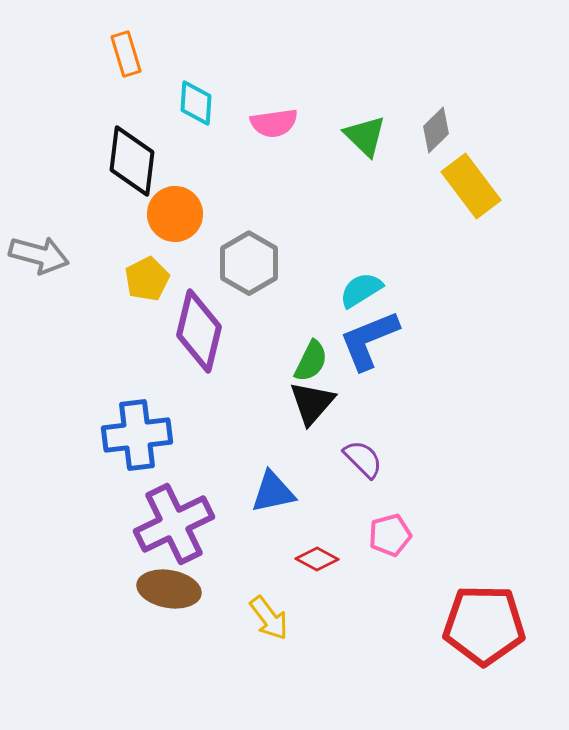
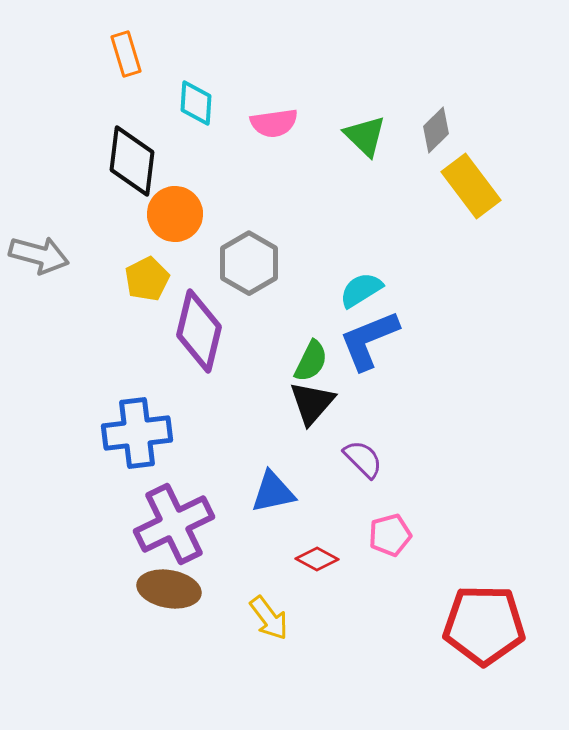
blue cross: moved 2 px up
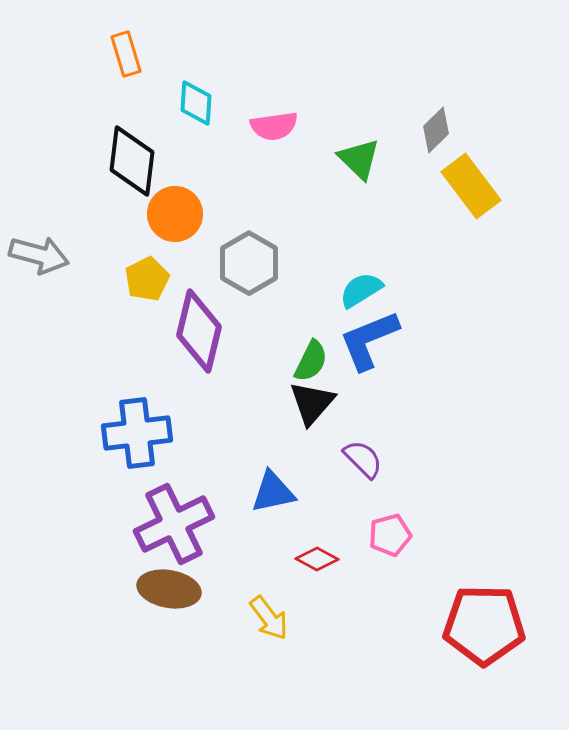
pink semicircle: moved 3 px down
green triangle: moved 6 px left, 23 px down
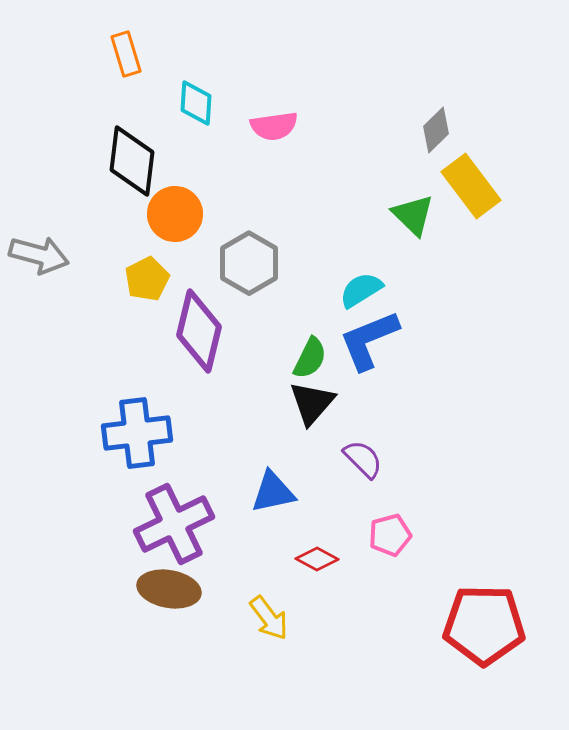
green triangle: moved 54 px right, 56 px down
green semicircle: moved 1 px left, 3 px up
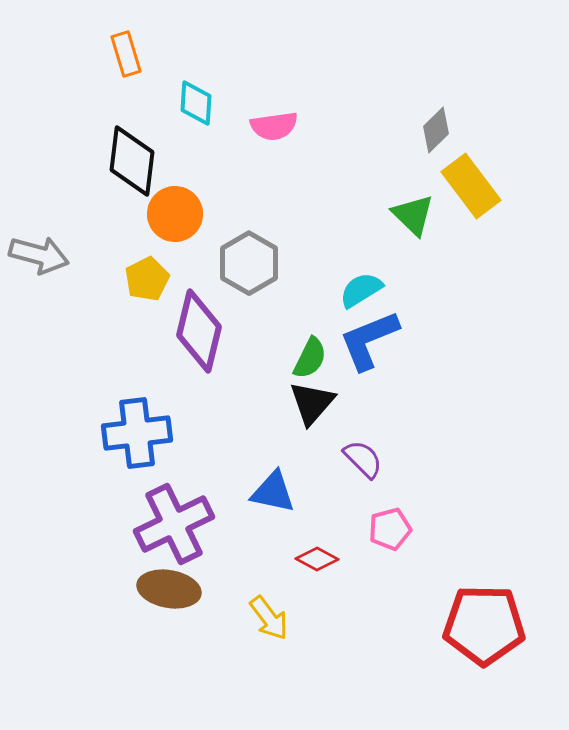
blue triangle: rotated 24 degrees clockwise
pink pentagon: moved 6 px up
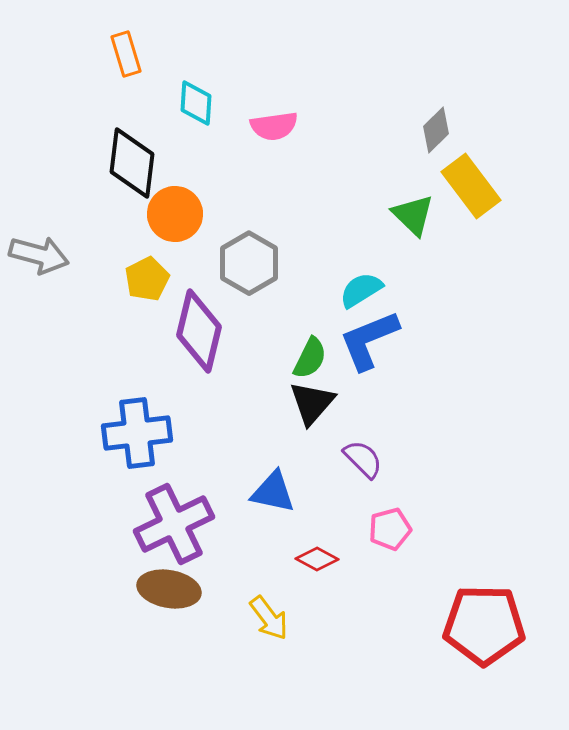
black diamond: moved 2 px down
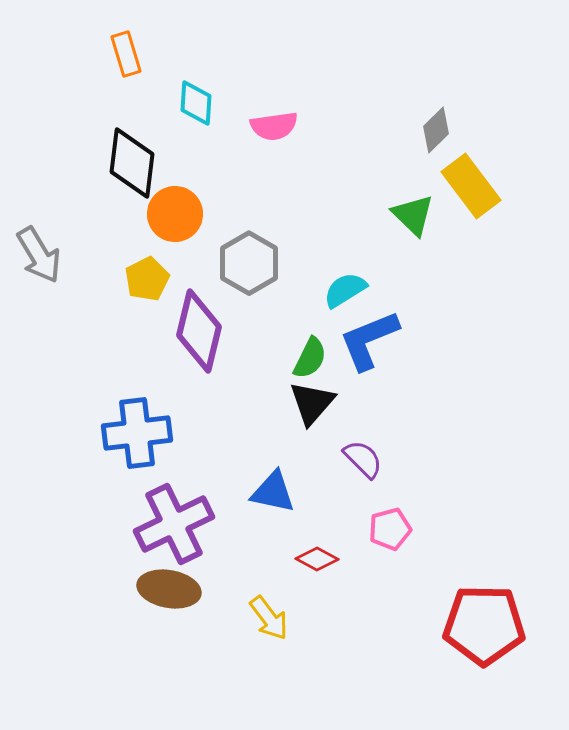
gray arrow: rotated 44 degrees clockwise
cyan semicircle: moved 16 px left
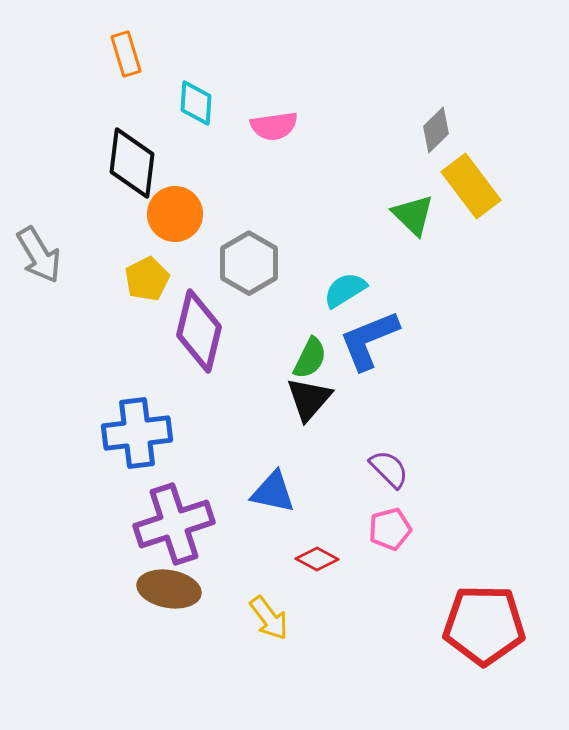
black triangle: moved 3 px left, 4 px up
purple semicircle: moved 26 px right, 10 px down
purple cross: rotated 8 degrees clockwise
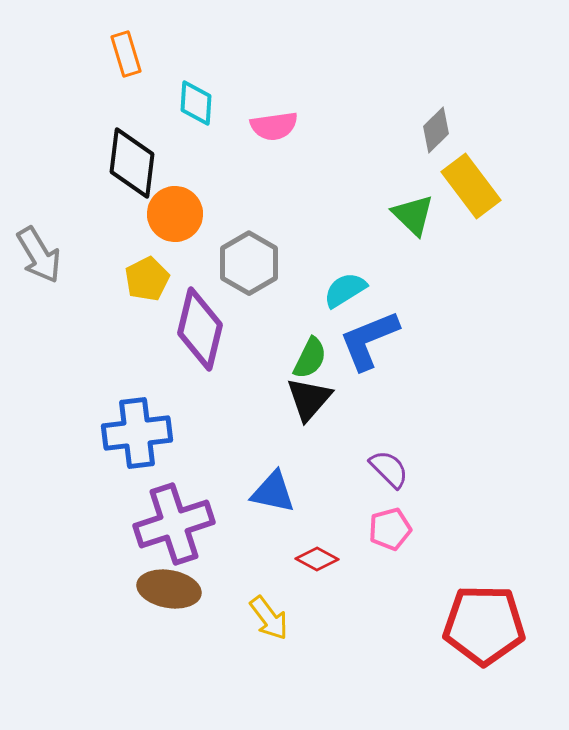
purple diamond: moved 1 px right, 2 px up
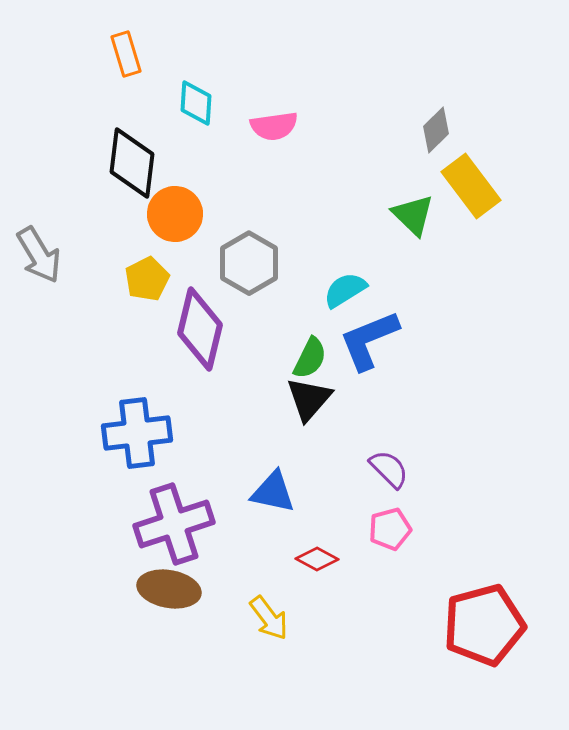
red pentagon: rotated 16 degrees counterclockwise
